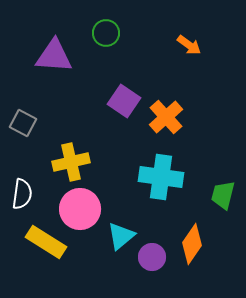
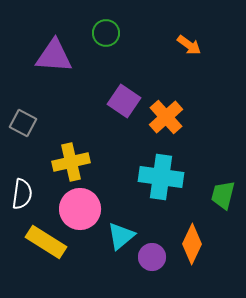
orange diamond: rotated 9 degrees counterclockwise
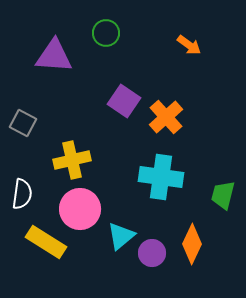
yellow cross: moved 1 px right, 2 px up
purple circle: moved 4 px up
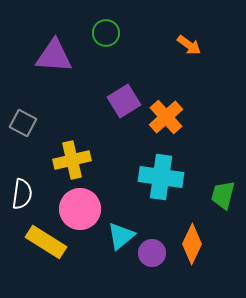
purple square: rotated 24 degrees clockwise
